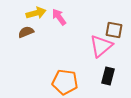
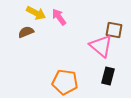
yellow arrow: rotated 42 degrees clockwise
pink triangle: rotated 40 degrees counterclockwise
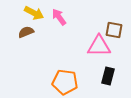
yellow arrow: moved 2 px left
pink triangle: moved 2 px left; rotated 40 degrees counterclockwise
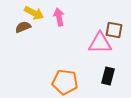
pink arrow: rotated 24 degrees clockwise
brown semicircle: moved 3 px left, 5 px up
pink triangle: moved 1 px right, 3 px up
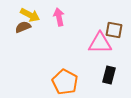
yellow arrow: moved 4 px left, 2 px down
black rectangle: moved 1 px right, 1 px up
orange pentagon: rotated 20 degrees clockwise
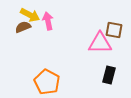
pink arrow: moved 11 px left, 4 px down
orange pentagon: moved 18 px left
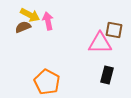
black rectangle: moved 2 px left
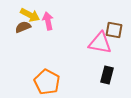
pink triangle: rotated 10 degrees clockwise
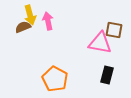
yellow arrow: rotated 48 degrees clockwise
orange pentagon: moved 8 px right, 3 px up
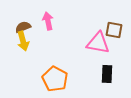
yellow arrow: moved 7 px left, 26 px down
pink triangle: moved 2 px left
black rectangle: moved 1 px up; rotated 12 degrees counterclockwise
